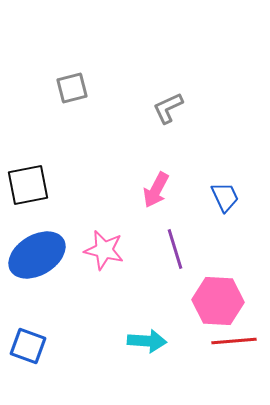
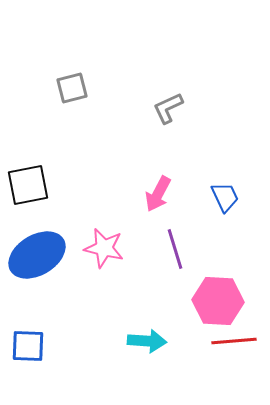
pink arrow: moved 2 px right, 4 px down
pink star: moved 2 px up
blue square: rotated 18 degrees counterclockwise
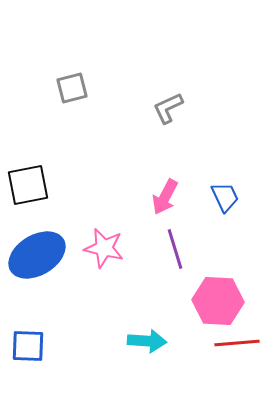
pink arrow: moved 7 px right, 3 px down
red line: moved 3 px right, 2 px down
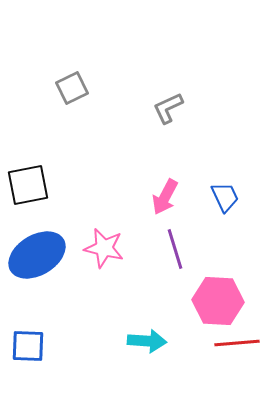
gray square: rotated 12 degrees counterclockwise
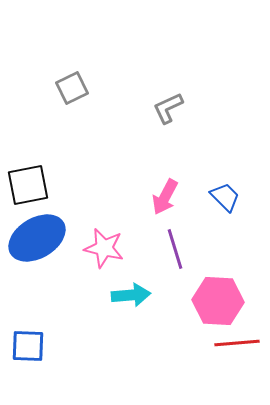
blue trapezoid: rotated 20 degrees counterclockwise
blue ellipse: moved 17 px up
cyan arrow: moved 16 px left, 46 px up; rotated 9 degrees counterclockwise
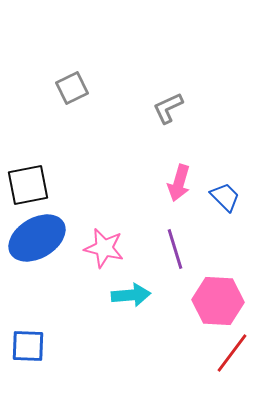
pink arrow: moved 14 px right, 14 px up; rotated 12 degrees counterclockwise
red line: moved 5 px left, 10 px down; rotated 48 degrees counterclockwise
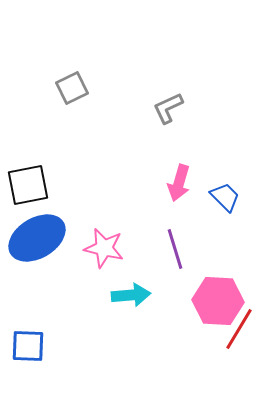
red line: moved 7 px right, 24 px up; rotated 6 degrees counterclockwise
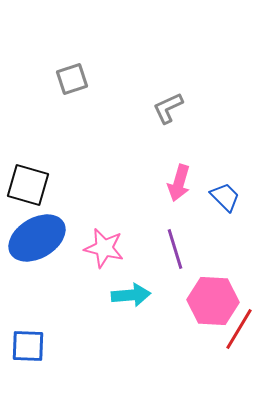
gray square: moved 9 px up; rotated 8 degrees clockwise
black square: rotated 27 degrees clockwise
pink hexagon: moved 5 px left
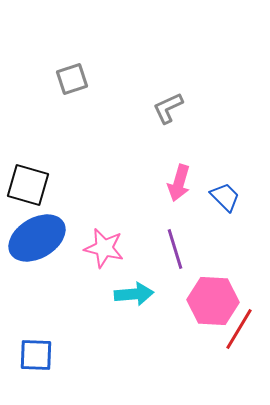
cyan arrow: moved 3 px right, 1 px up
blue square: moved 8 px right, 9 px down
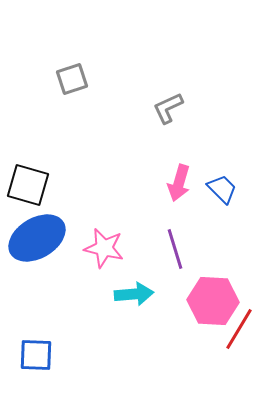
blue trapezoid: moved 3 px left, 8 px up
